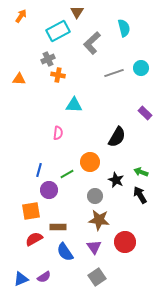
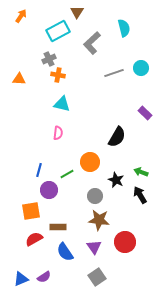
gray cross: moved 1 px right
cyan triangle: moved 12 px left, 1 px up; rotated 12 degrees clockwise
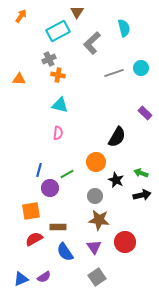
cyan triangle: moved 2 px left, 1 px down
orange circle: moved 6 px right
green arrow: moved 1 px down
purple circle: moved 1 px right, 2 px up
black arrow: moved 2 px right; rotated 108 degrees clockwise
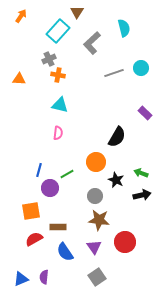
cyan rectangle: rotated 20 degrees counterclockwise
purple semicircle: rotated 128 degrees clockwise
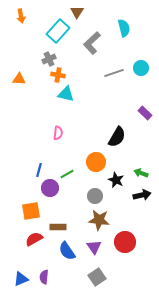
orange arrow: rotated 136 degrees clockwise
cyan triangle: moved 6 px right, 11 px up
blue semicircle: moved 2 px right, 1 px up
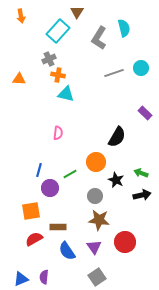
gray L-shape: moved 7 px right, 5 px up; rotated 15 degrees counterclockwise
green line: moved 3 px right
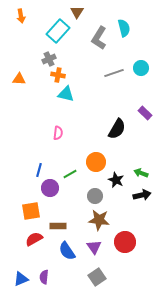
black semicircle: moved 8 px up
brown rectangle: moved 1 px up
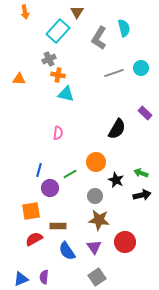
orange arrow: moved 4 px right, 4 px up
